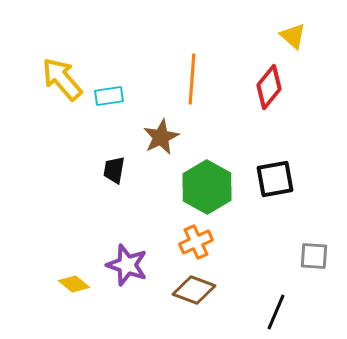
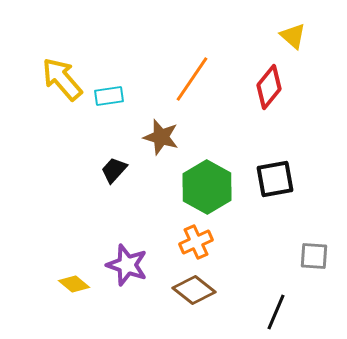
orange line: rotated 30 degrees clockwise
brown star: rotated 30 degrees counterclockwise
black trapezoid: rotated 32 degrees clockwise
brown diamond: rotated 18 degrees clockwise
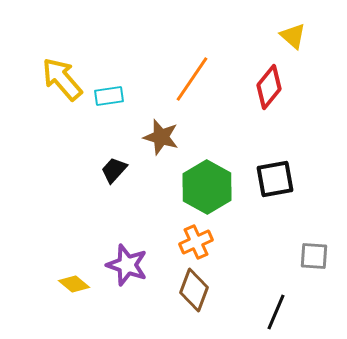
brown diamond: rotated 72 degrees clockwise
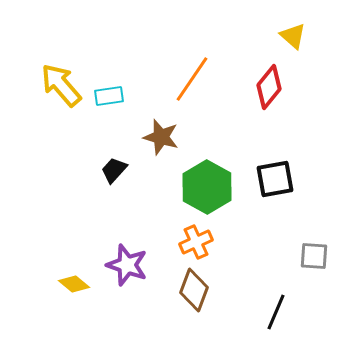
yellow arrow: moved 1 px left, 6 px down
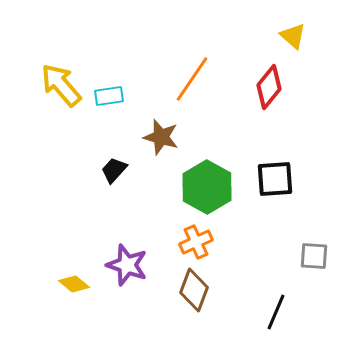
black square: rotated 6 degrees clockwise
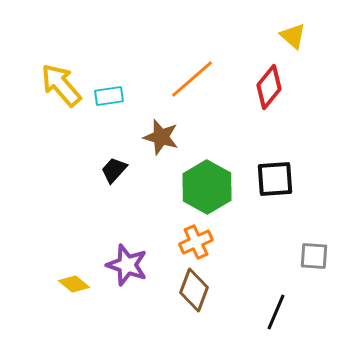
orange line: rotated 15 degrees clockwise
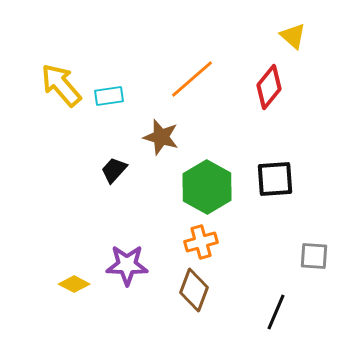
orange cross: moved 5 px right; rotated 8 degrees clockwise
purple star: rotated 18 degrees counterclockwise
yellow diamond: rotated 12 degrees counterclockwise
